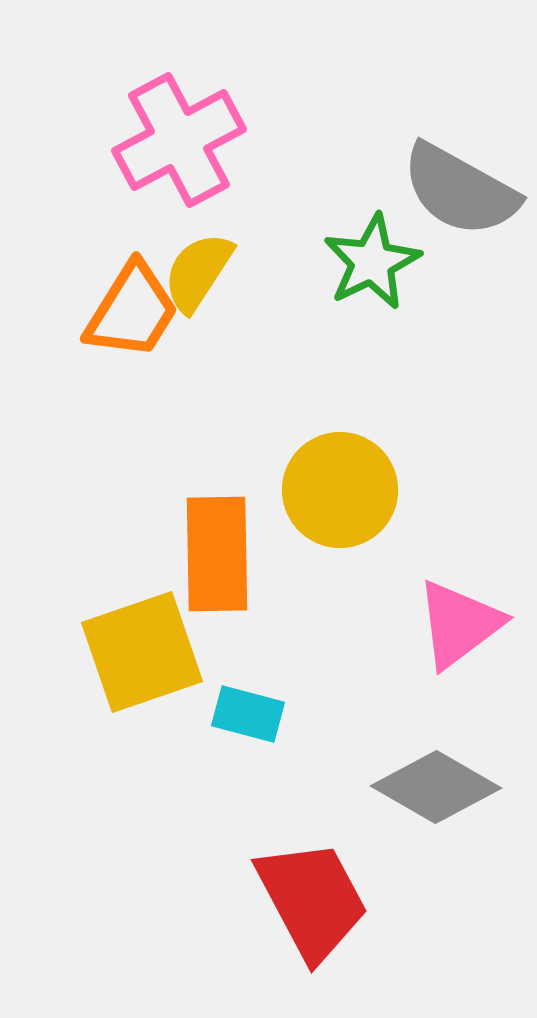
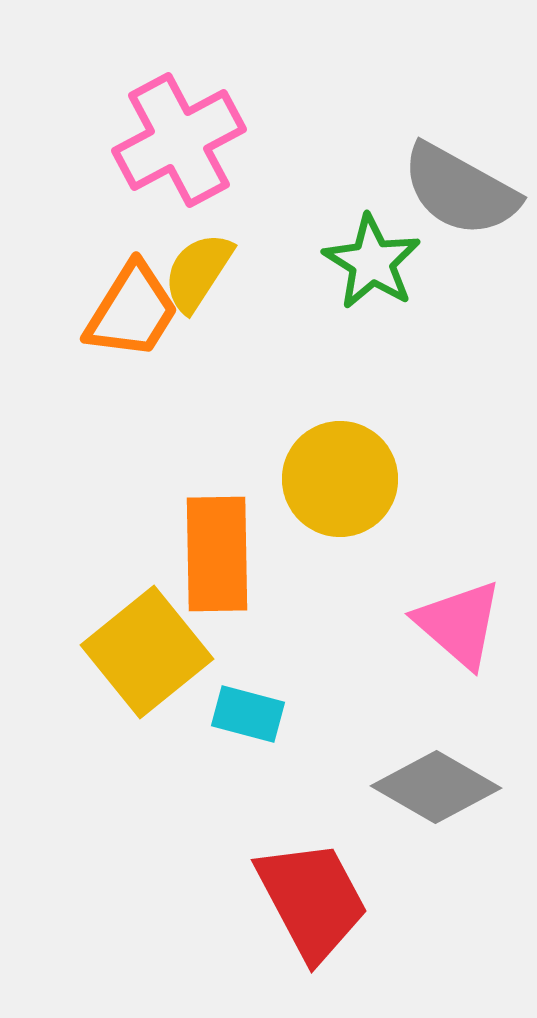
green star: rotated 14 degrees counterclockwise
yellow circle: moved 11 px up
pink triangle: rotated 42 degrees counterclockwise
yellow square: moved 5 px right; rotated 20 degrees counterclockwise
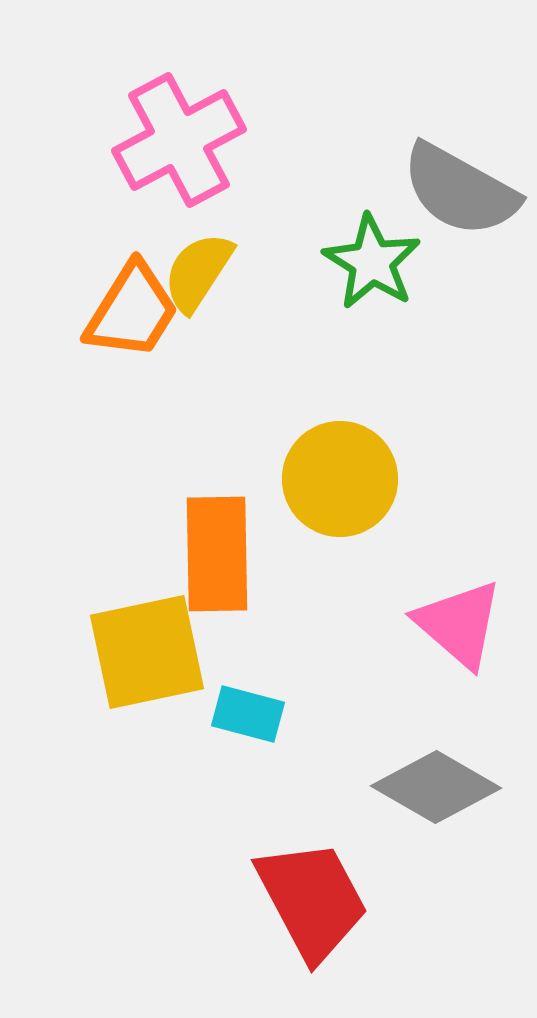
yellow square: rotated 27 degrees clockwise
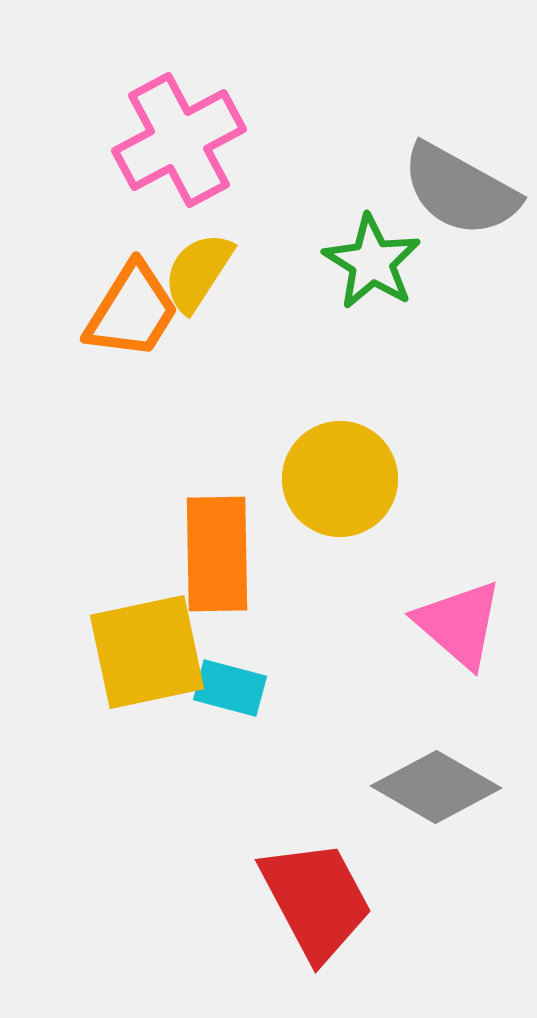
cyan rectangle: moved 18 px left, 26 px up
red trapezoid: moved 4 px right
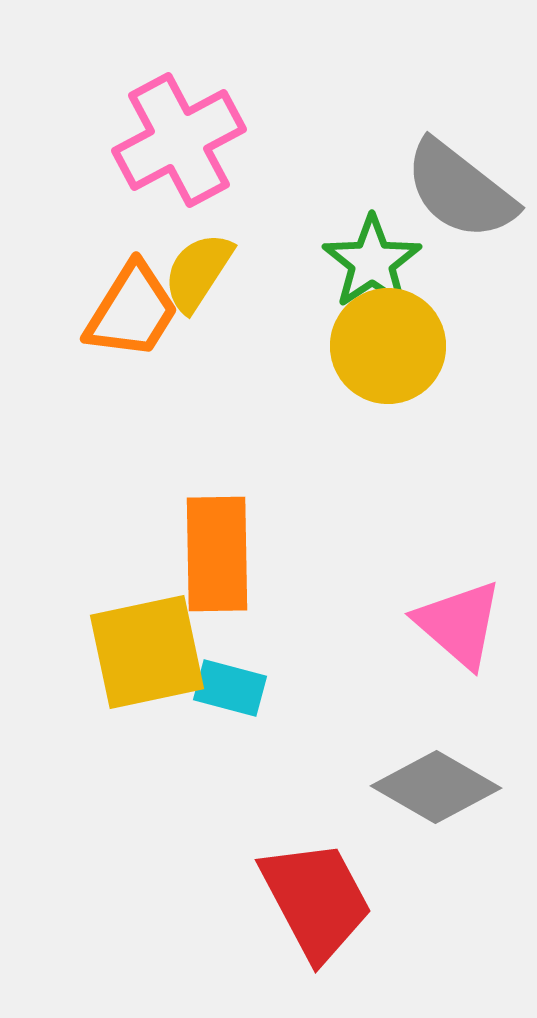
gray semicircle: rotated 9 degrees clockwise
green star: rotated 6 degrees clockwise
yellow circle: moved 48 px right, 133 px up
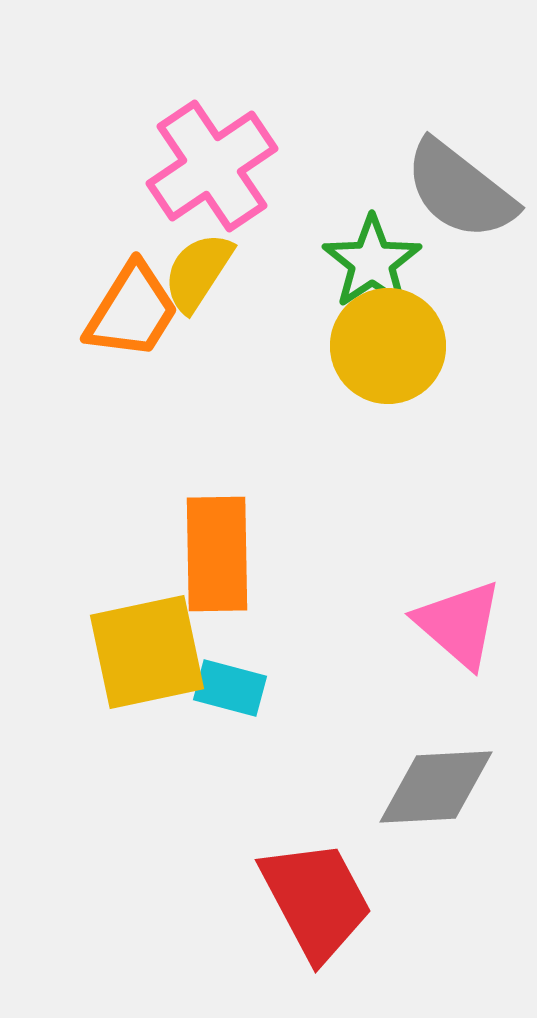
pink cross: moved 33 px right, 26 px down; rotated 6 degrees counterclockwise
gray diamond: rotated 33 degrees counterclockwise
